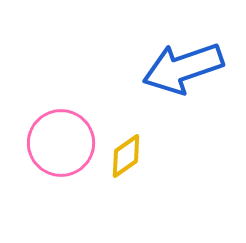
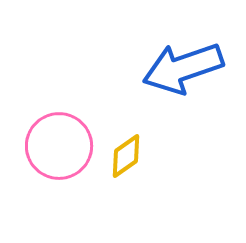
pink circle: moved 2 px left, 3 px down
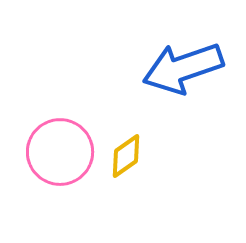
pink circle: moved 1 px right, 6 px down
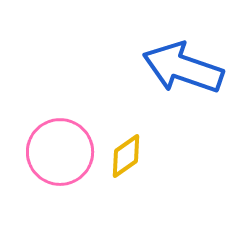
blue arrow: rotated 38 degrees clockwise
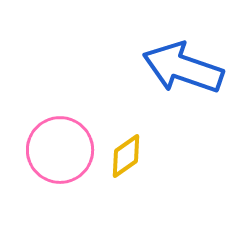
pink circle: moved 2 px up
